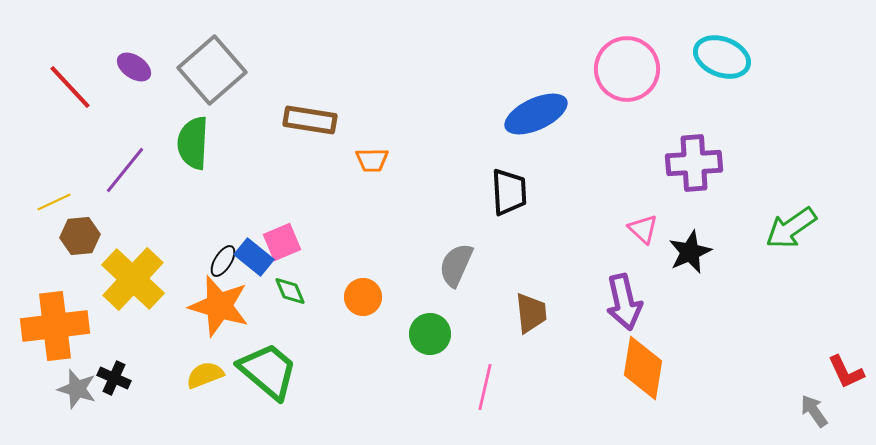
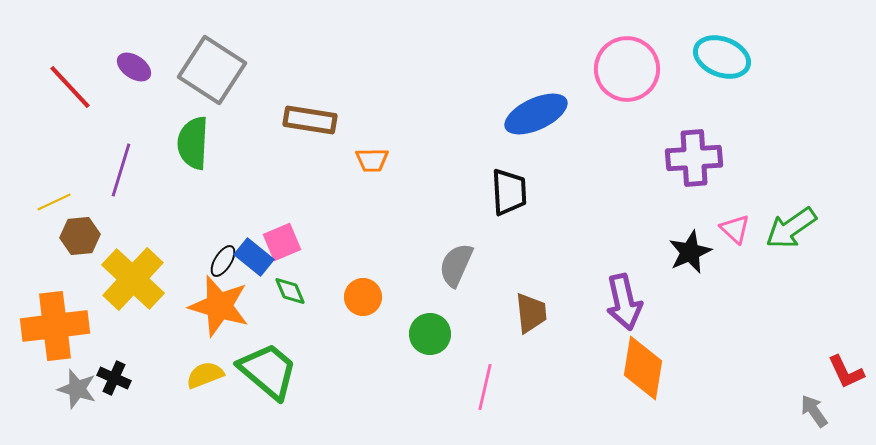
gray square: rotated 16 degrees counterclockwise
purple cross: moved 5 px up
purple line: moved 4 px left; rotated 22 degrees counterclockwise
pink triangle: moved 92 px right
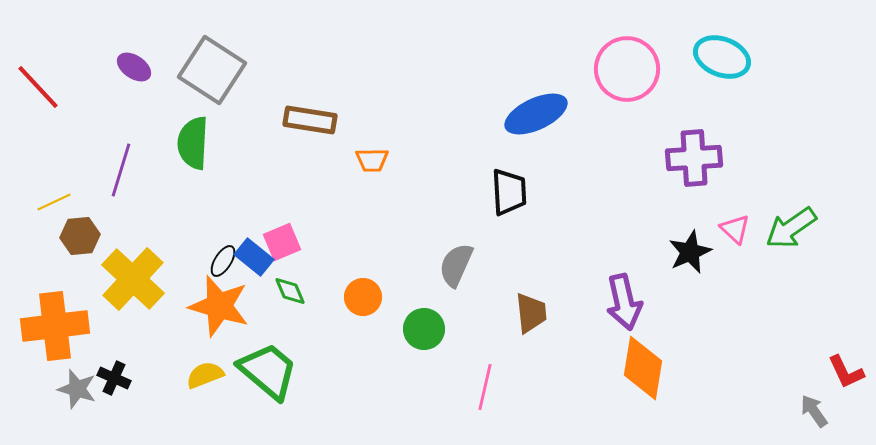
red line: moved 32 px left
green circle: moved 6 px left, 5 px up
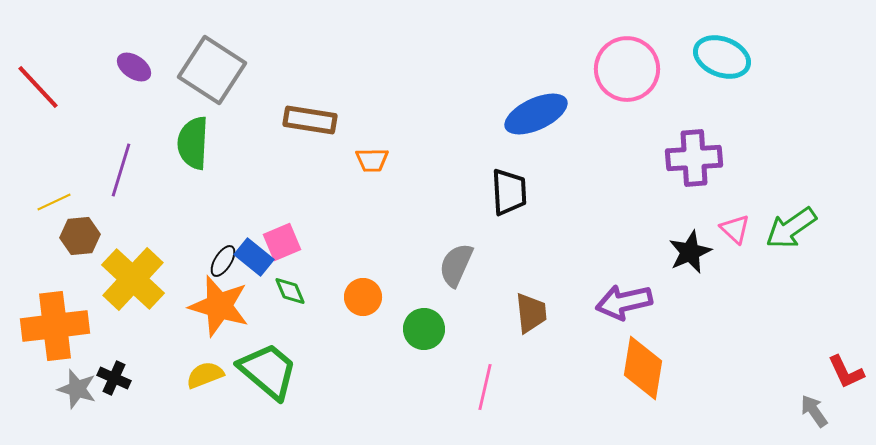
purple arrow: rotated 90 degrees clockwise
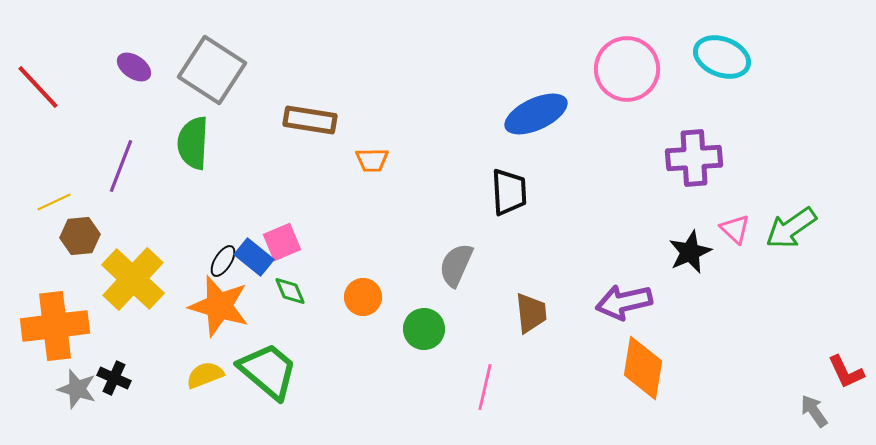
purple line: moved 4 px up; rotated 4 degrees clockwise
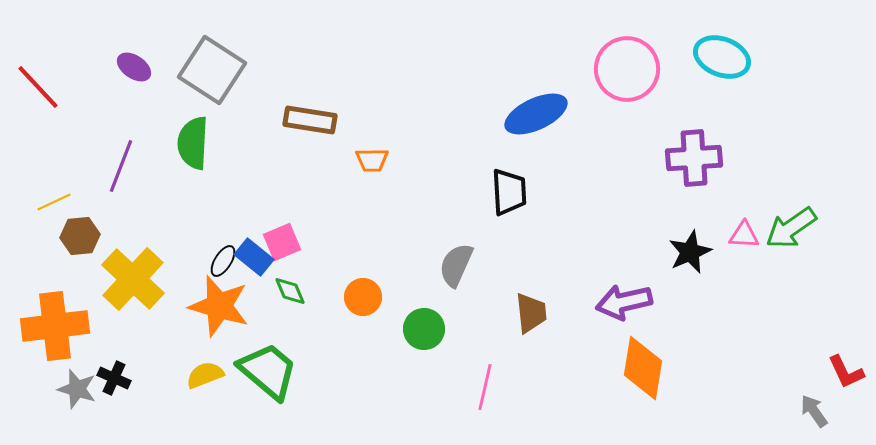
pink triangle: moved 9 px right, 6 px down; rotated 40 degrees counterclockwise
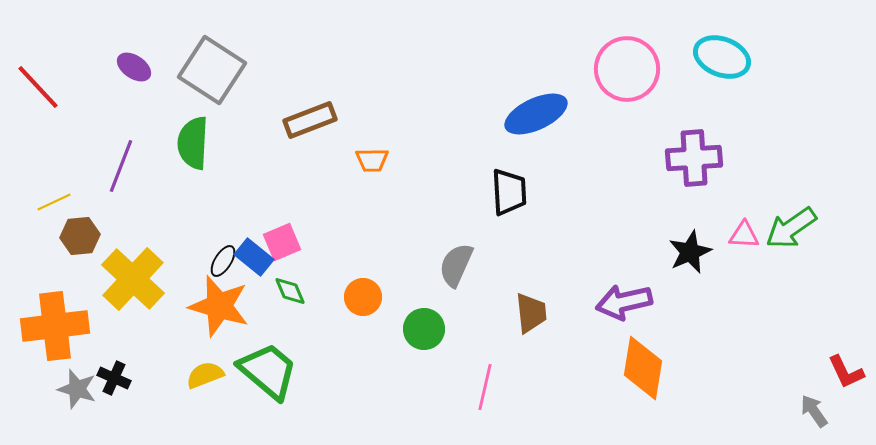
brown rectangle: rotated 30 degrees counterclockwise
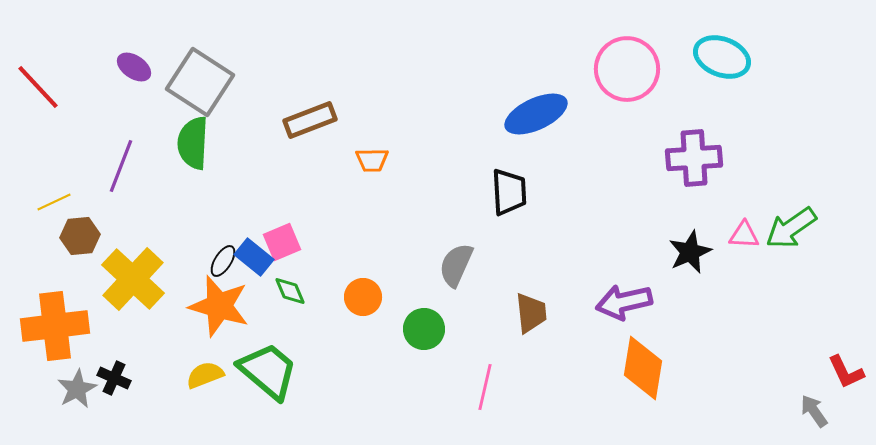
gray square: moved 12 px left, 12 px down
gray star: rotated 27 degrees clockwise
